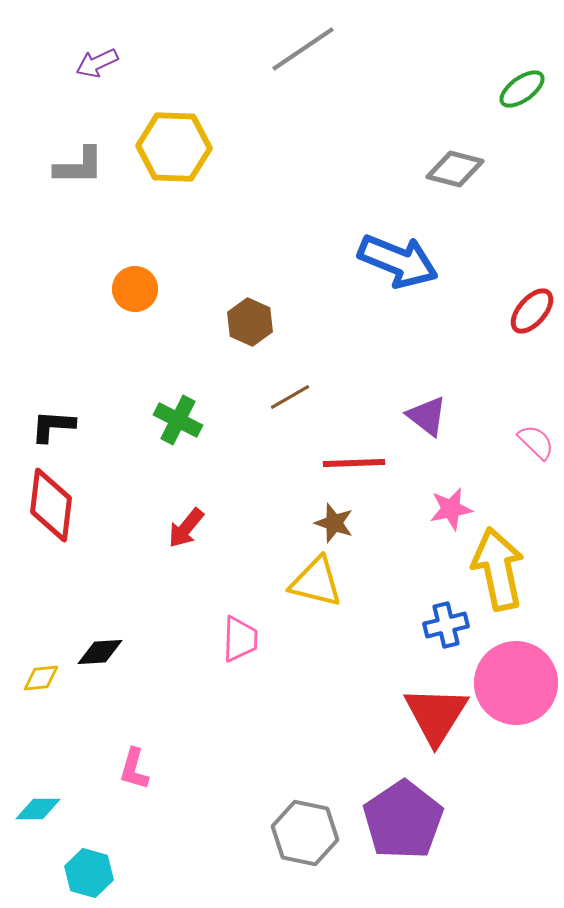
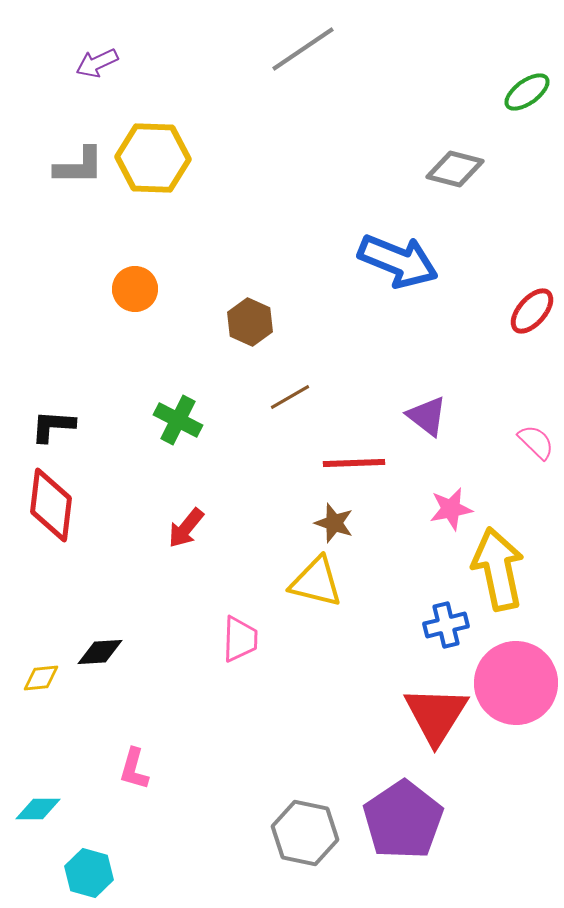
green ellipse: moved 5 px right, 3 px down
yellow hexagon: moved 21 px left, 11 px down
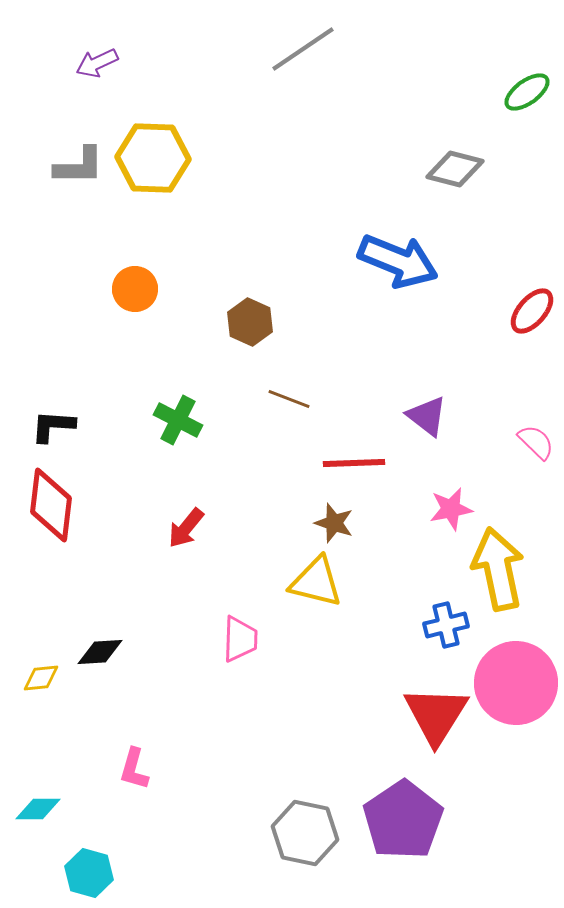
brown line: moved 1 px left, 2 px down; rotated 51 degrees clockwise
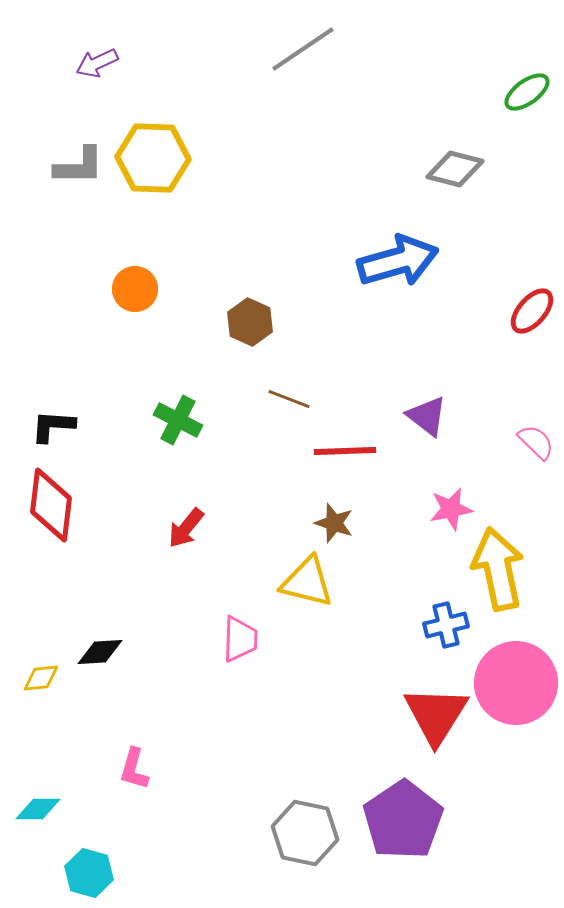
blue arrow: rotated 38 degrees counterclockwise
red line: moved 9 px left, 12 px up
yellow triangle: moved 9 px left
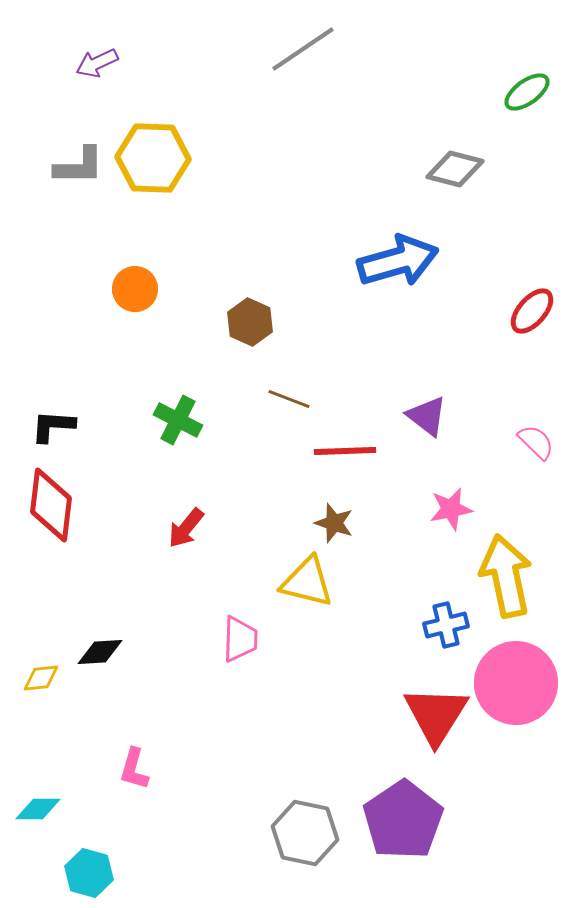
yellow arrow: moved 8 px right, 7 px down
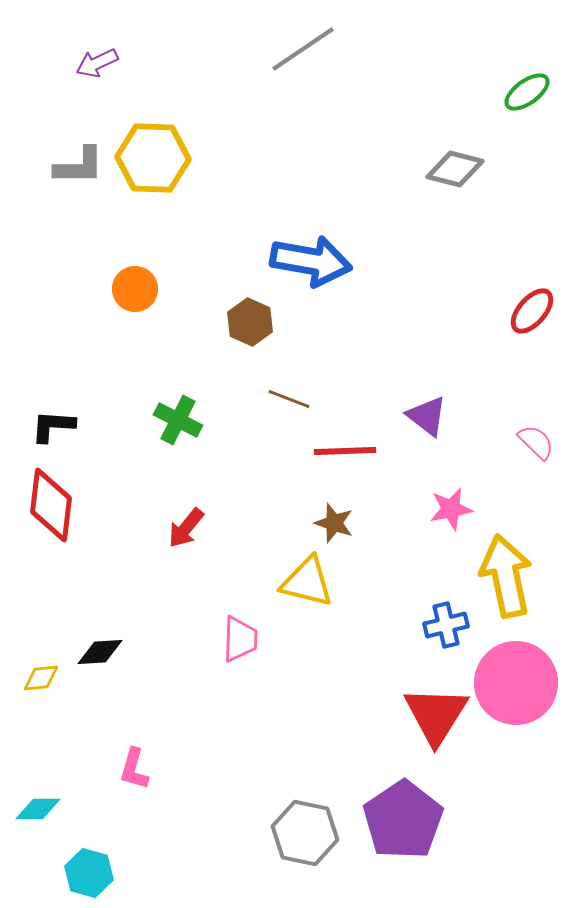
blue arrow: moved 87 px left; rotated 26 degrees clockwise
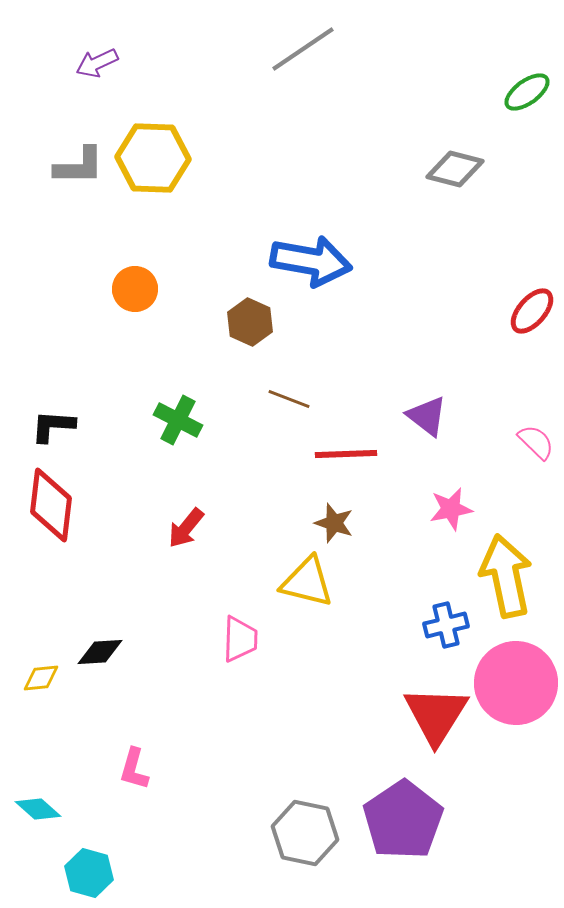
red line: moved 1 px right, 3 px down
cyan diamond: rotated 42 degrees clockwise
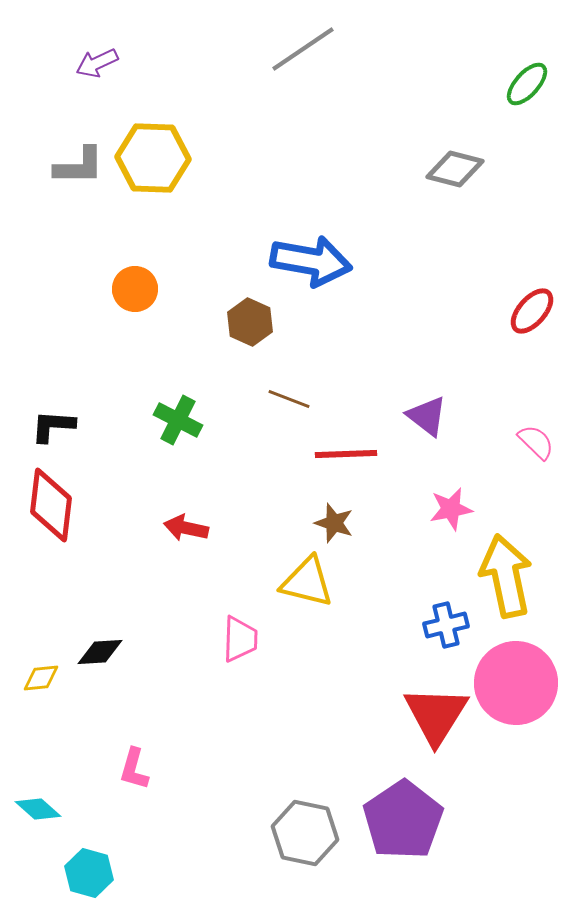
green ellipse: moved 8 px up; rotated 12 degrees counterclockwise
red arrow: rotated 63 degrees clockwise
